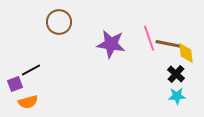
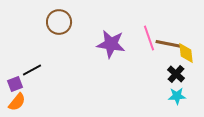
black line: moved 1 px right
orange semicircle: moved 11 px left; rotated 36 degrees counterclockwise
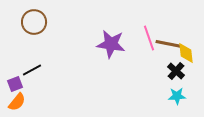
brown circle: moved 25 px left
black cross: moved 3 px up
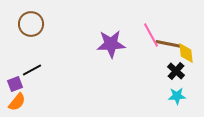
brown circle: moved 3 px left, 2 px down
pink line: moved 2 px right, 3 px up; rotated 10 degrees counterclockwise
purple star: rotated 12 degrees counterclockwise
